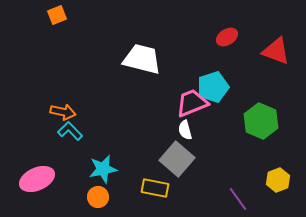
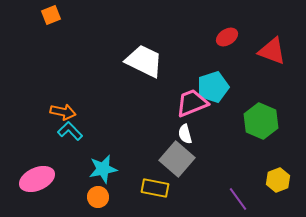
orange square: moved 6 px left
red triangle: moved 4 px left
white trapezoid: moved 2 px right, 2 px down; rotated 12 degrees clockwise
white semicircle: moved 4 px down
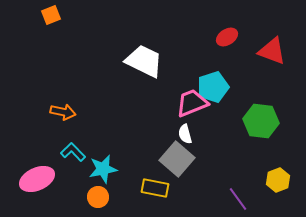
green hexagon: rotated 16 degrees counterclockwise
cyan L-shape: moved 3 px right, 21 px down
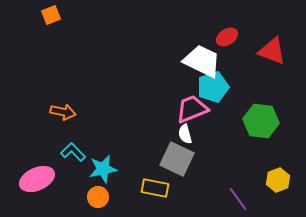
white trapezoid: moved 58 px right
pink trapezoid: moved 6 px down
gray square: rotated 16 degrees counterclockwise
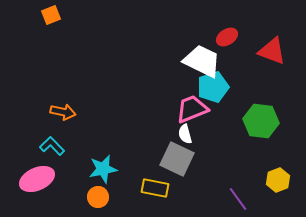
cyan L-shape: moved 21 px left, 6 px up
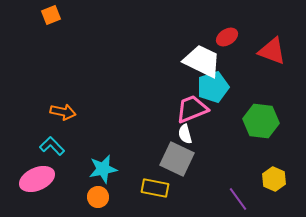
yellow hexagon: moved 4 px left, 1 px up; rotated 15 degrees counterclockwise
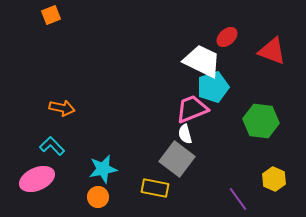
red ellipse: rotated 10 degrees counterclockwise
orange arrow: moved 1 px left, 4 px up
gray square: rotated 12 degrees clockwise
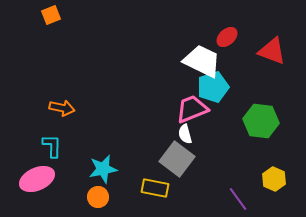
cyan L-shape: rotated 45 degrees clockwise
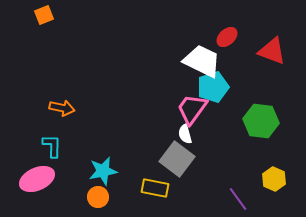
orange square: moved 7 px left
pink trapezoid: rotated 32 degrees counterclockwise
cyan star: moved 2 px down
